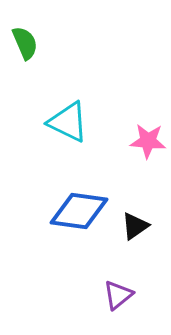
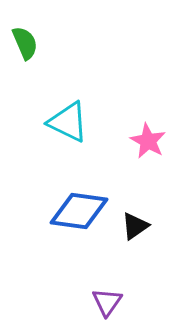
pink star: rotated 24 degrees clockwise
purple triangle: moved 11 px left, 7 px down; rotated 16 degrees counterclockwise
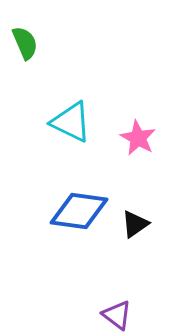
cyan triangle: moved 3 px right
pink star: moved 10 px left, 3 px up
black triangle: moved 2 px up
purple triangle: moved 10 px right, 13 px down; rotated 28 degrees counterclockwise
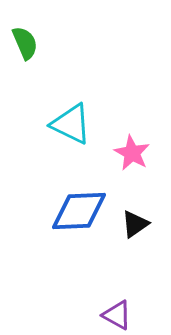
cyan triangle: moved 2 px down
pink star: moved 6 px left, 15 px down
blue diamond: rotated 10 degrees counterclockwise
purple triangle: rotated 8 degrees counterclockwise
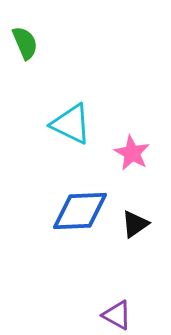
blue diamond: moved 1 px right
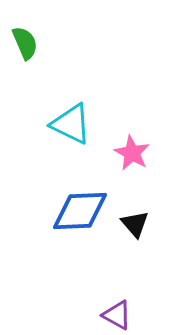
black triangle: rotated 36 degrees counterclockwise
